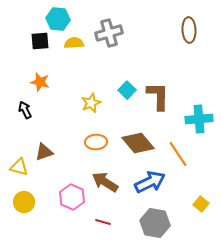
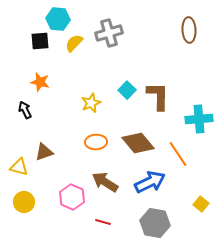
yellow semicircle: rotated 42 degrees counterclockwise
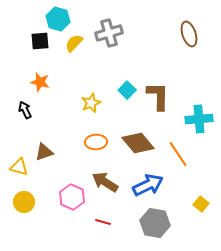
cyan hexagon: rotated 10 degrees clockwise
brown ellipse: moved 4 px down; rotated 15 degrees counterclockwise
blue arrow: moved 2 px left, 3 px down
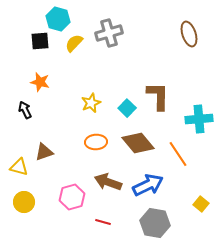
cyan square: moved 18 px down
brown arrow: moved 3 px right; rotated 12 degrees counterclockwise
pink hexagon: rotated 20 degrees clockwise
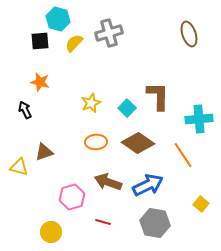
brown diamond: rotated 16 degrees counterclockwise
orange line: moved 5 px right, 1 px down
yellow circle: moved 27 px right, 30 px down
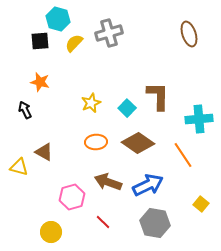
brown triangle: rotated 48 degrees clockwise
red line: rotated 28 degrees clockwise
